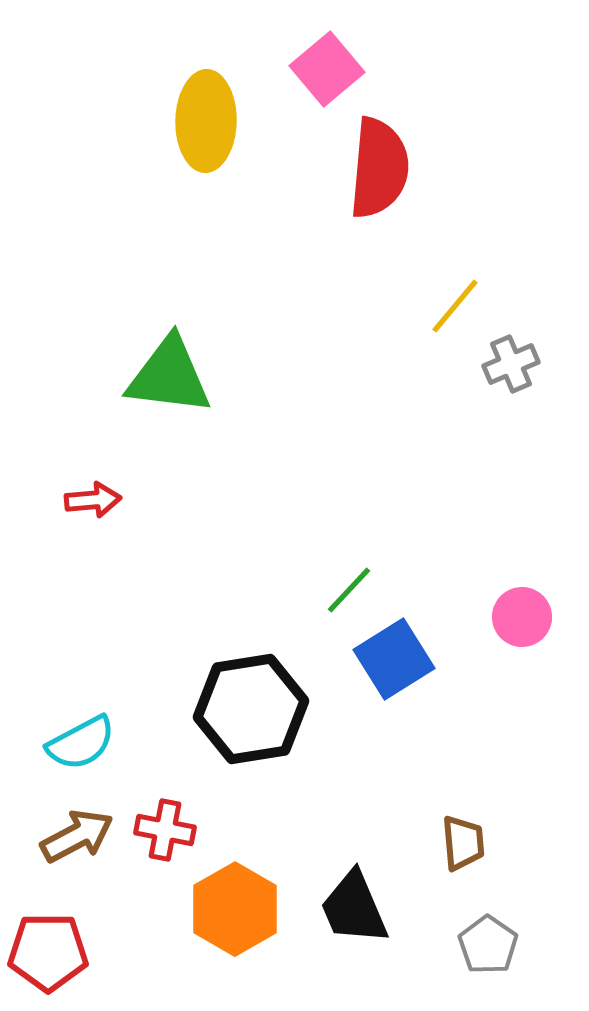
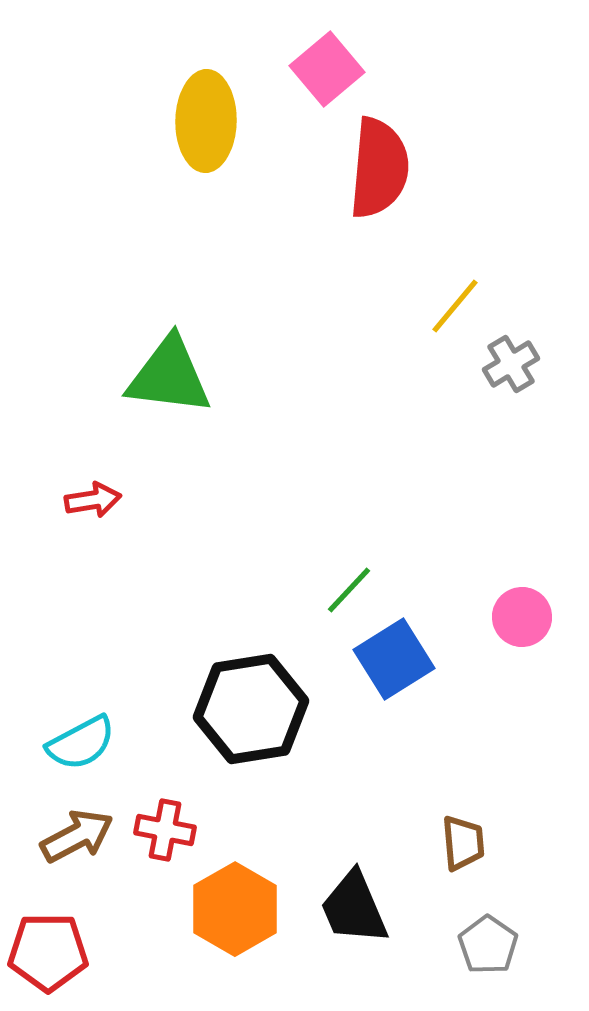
gray cross: rotated 8 degrees counterclockwise
red arrow: rotated 4 degrees counterclockwise
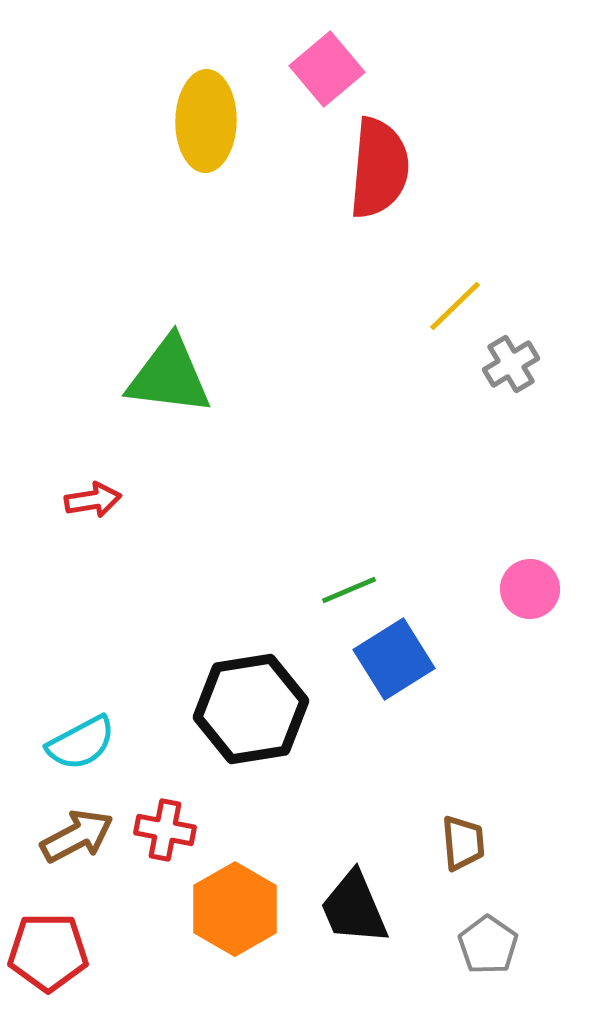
yellow line: rotated 6 degrees clockwise
green line: rotated 24 degrees clockwise
pink circle: moved 8 px right, 28 px up
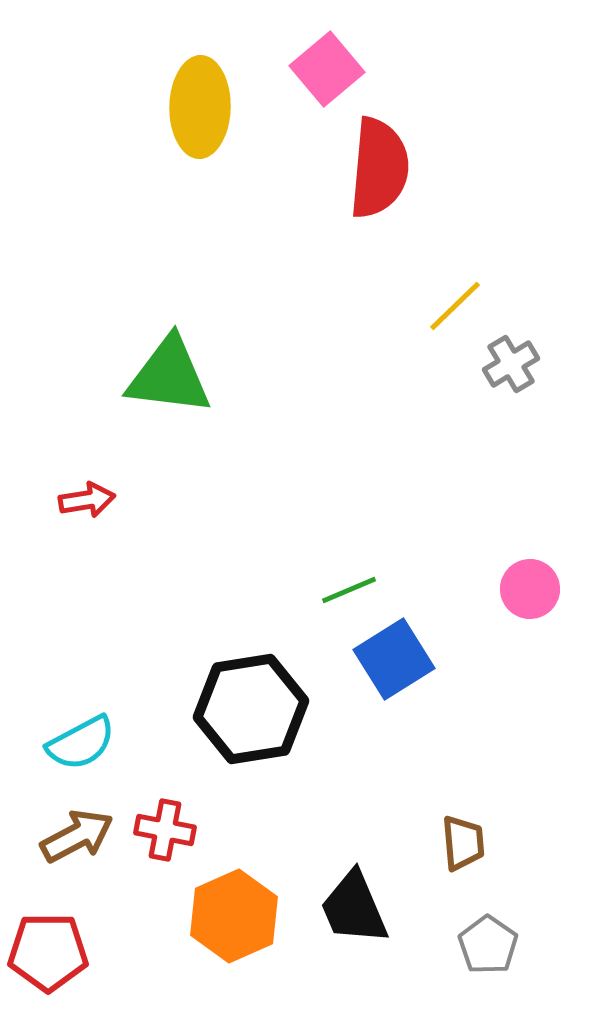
yellow ellipse: moved 6 px left, 14 px up
red arrow: moved 6 px left
orange hexagon: moved 1 px left, 7 px down; rotated 6 degrees clockwise
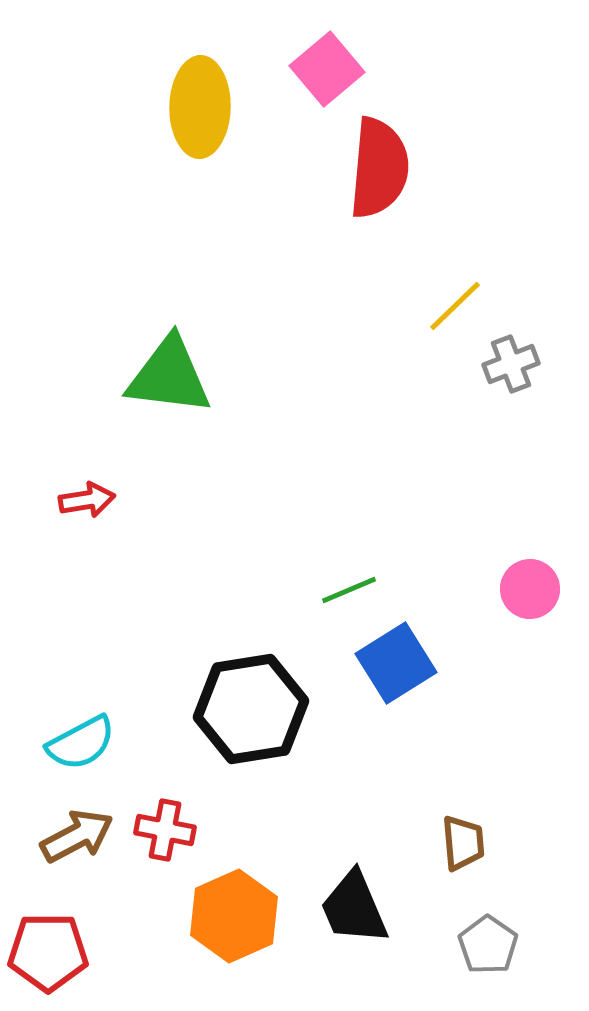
gray cross: rotated 10 degrees clockwise
blue square: moved 2 px right, 4 px down
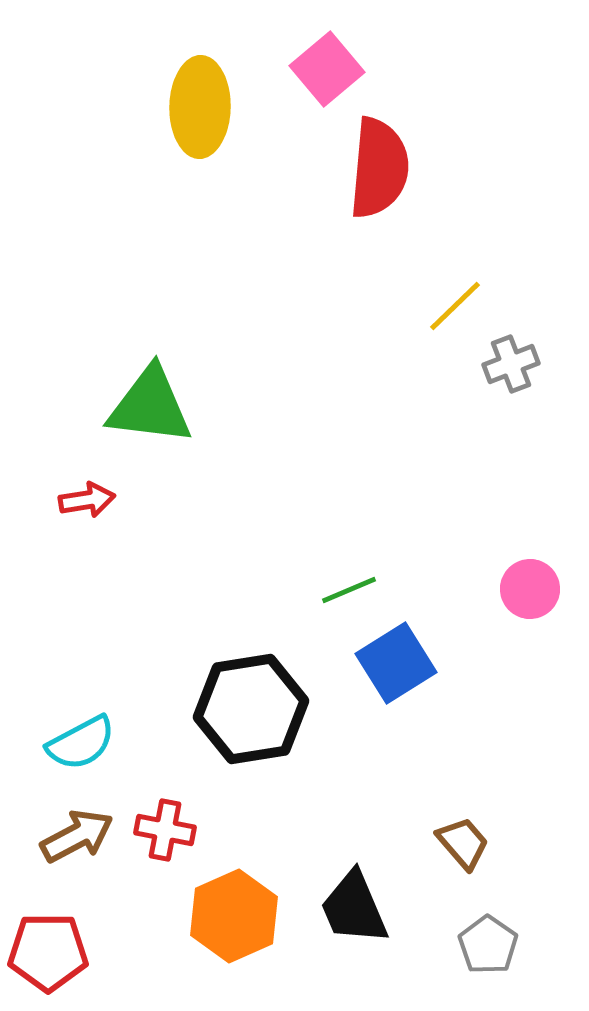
green triangle: moved 19 px left, 30 px down
brown trapezoid: rotated 36 degrees counterclockwise
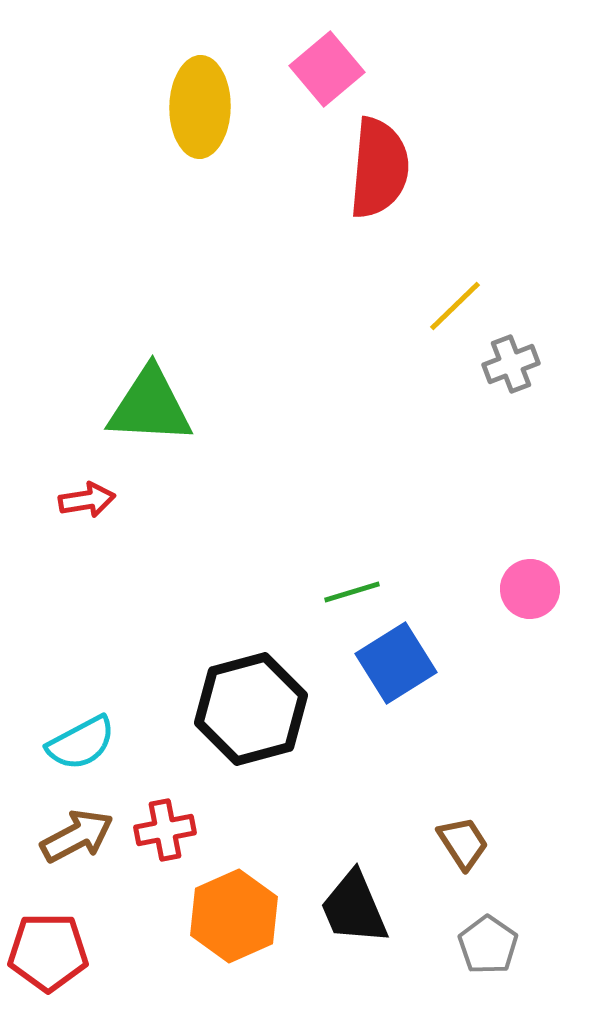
green triangle: rotated 4 degrees counterclockwise
green line: moved 3 px right, 2 px down; rotated 6 degrees clockwise
black hexagon: rotated 6 degrees counterclockwise
red cross: rotated 22 degrees counterclockwise
brown trapezoid: rotated 8 degrees clockwise
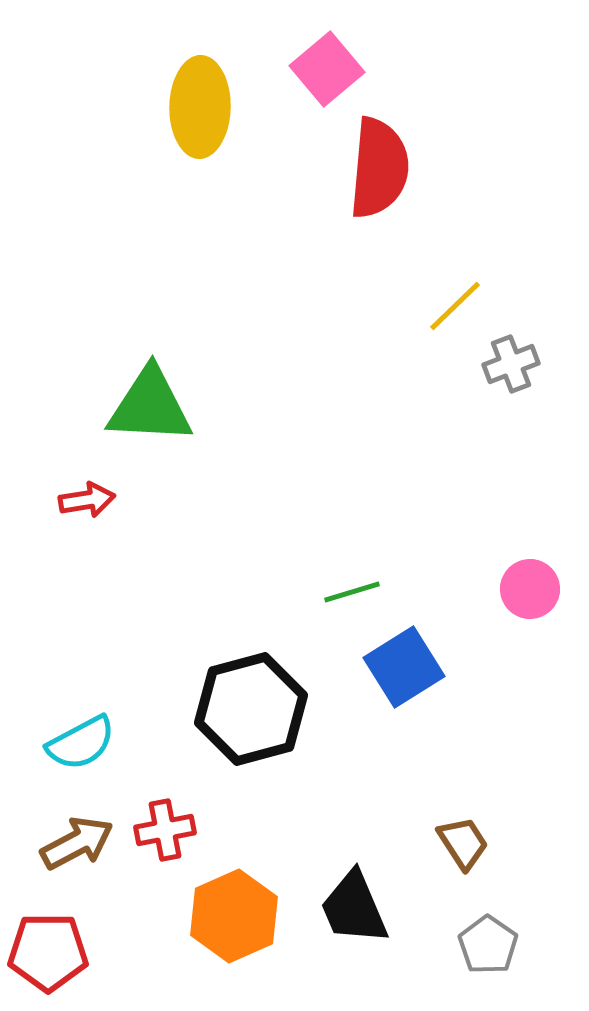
blue square: moved 8 px right, 4 px down
brown arrow: moved 7 px down
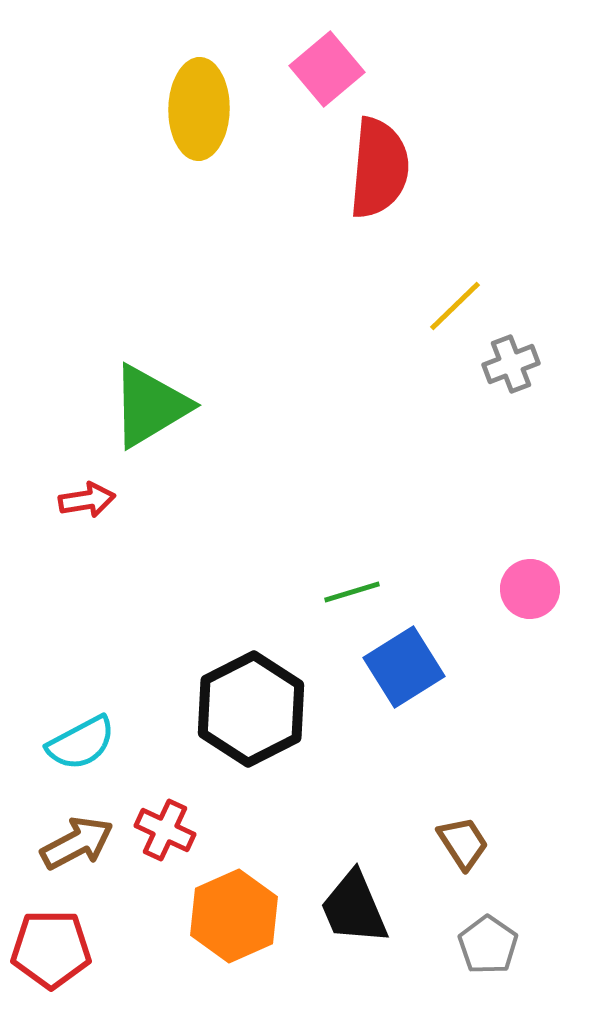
yellow ellipse: moved 1 px left, 2 px down
green triangle: rotated 34 degrees counterclockwise
black hexagon: rotated 12 degrees counterclockwise
red cross: rotated 36 degrees clockwise
red pentagon: moved 3 px right, 3 px up
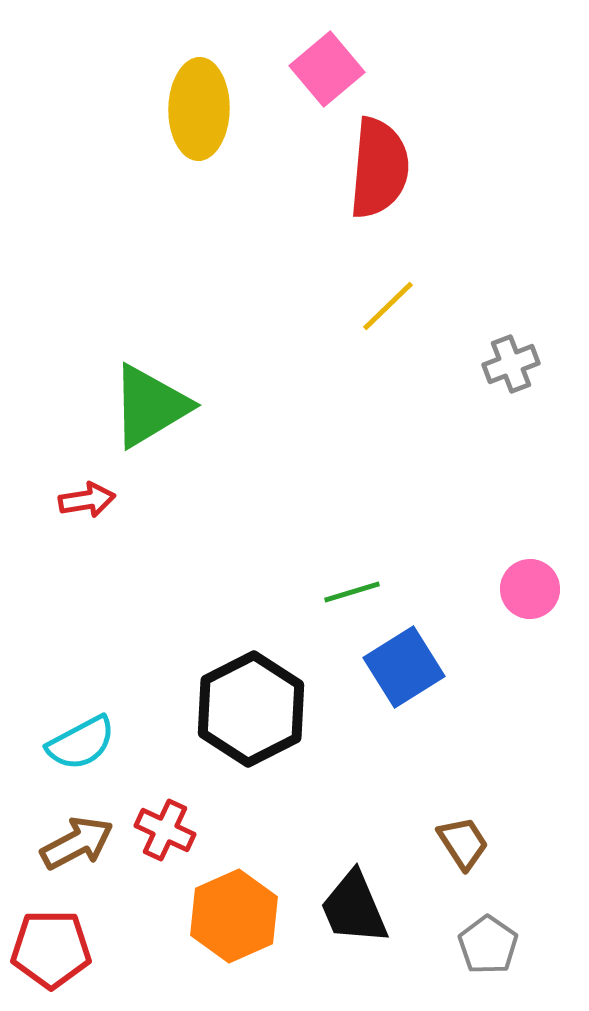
yellow line: moved 67 px left
